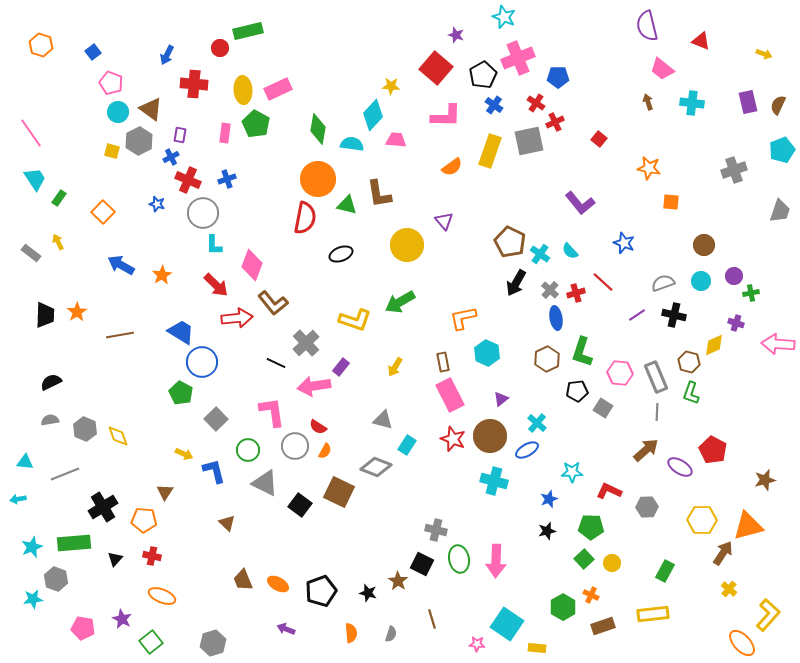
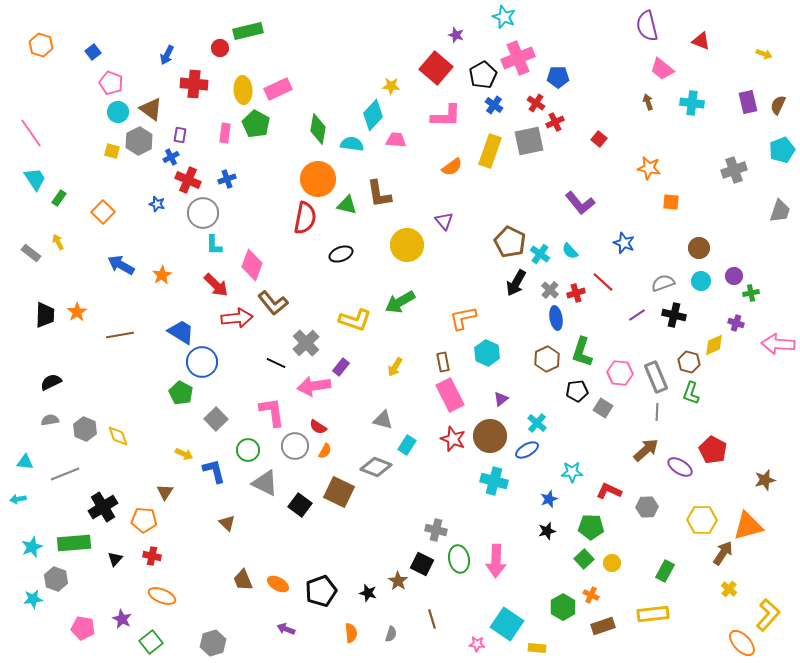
brown circle at (704, 245): moved 5 px left, 3 px down
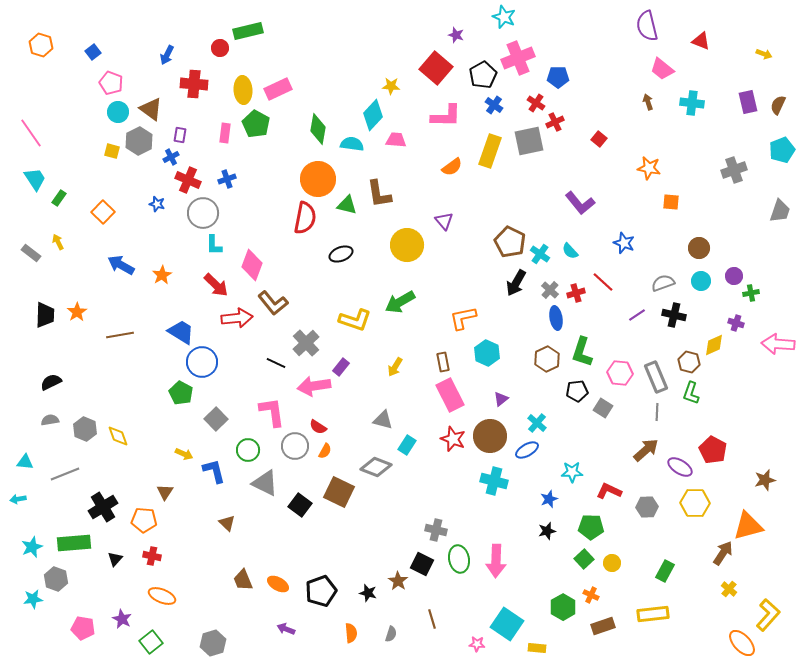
yellow hexagon at (702, 520): moved 7 px left, 17 px up
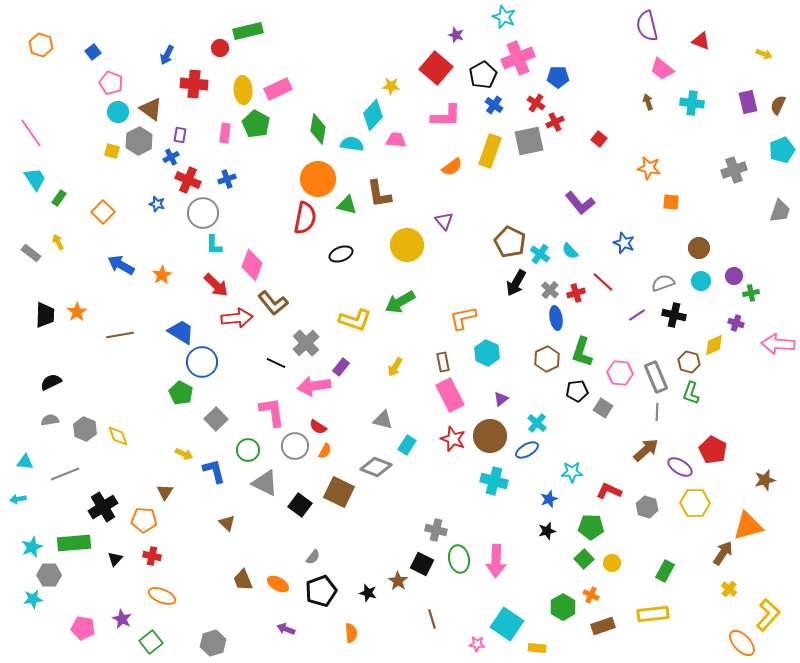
gray hexagon at (647, 507): rotated 20 degrees clockwise
gray hexagon at (56, 579): moved 7 px left, 4 px up; rotated 20 degrees counterclockwise
gray semicircle at (391, 634): moved 78 px left, 77 px up; rotated 21 degrees clockwise
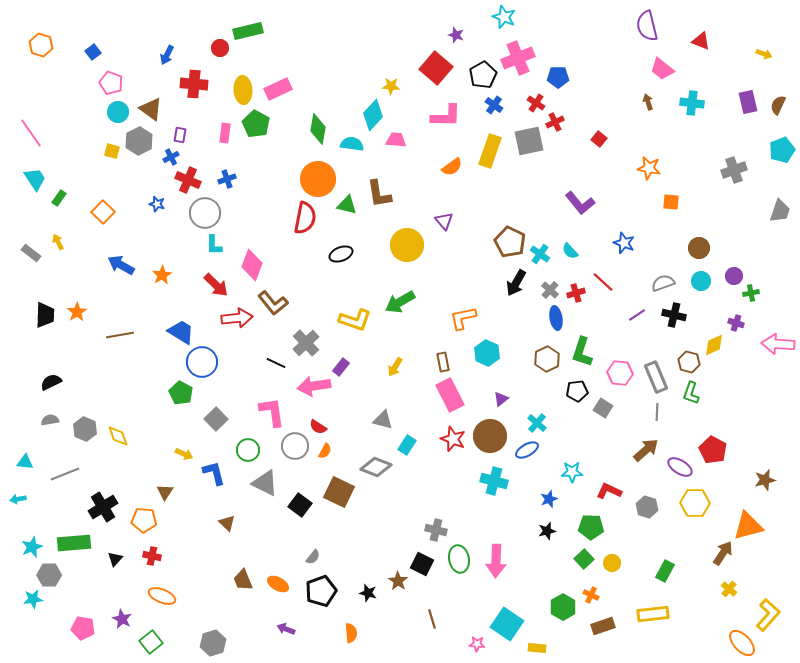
gray circle at (203, 213): moved 2 px right
blue L-shape at (214, 471): moved 2 px down
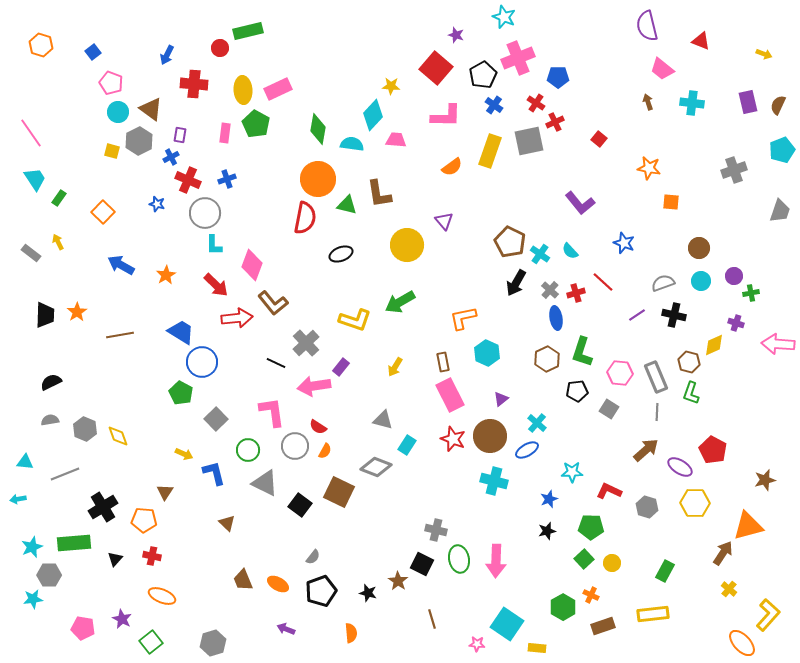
orange star at (162, 275): moved 4 px right
gray square at (603, 408): moved 6 px right, 1 px down
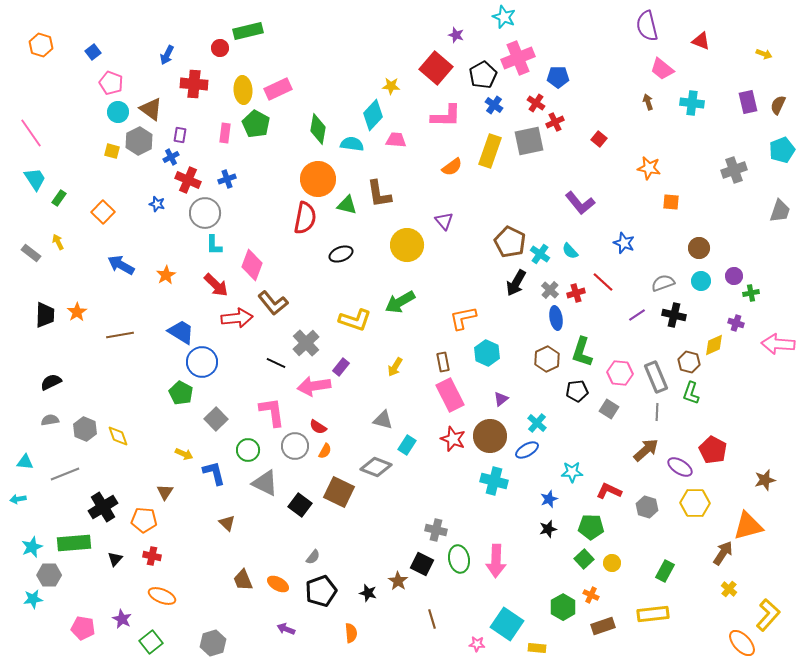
black star at (547, 531): moved 1 px right, 2 px up
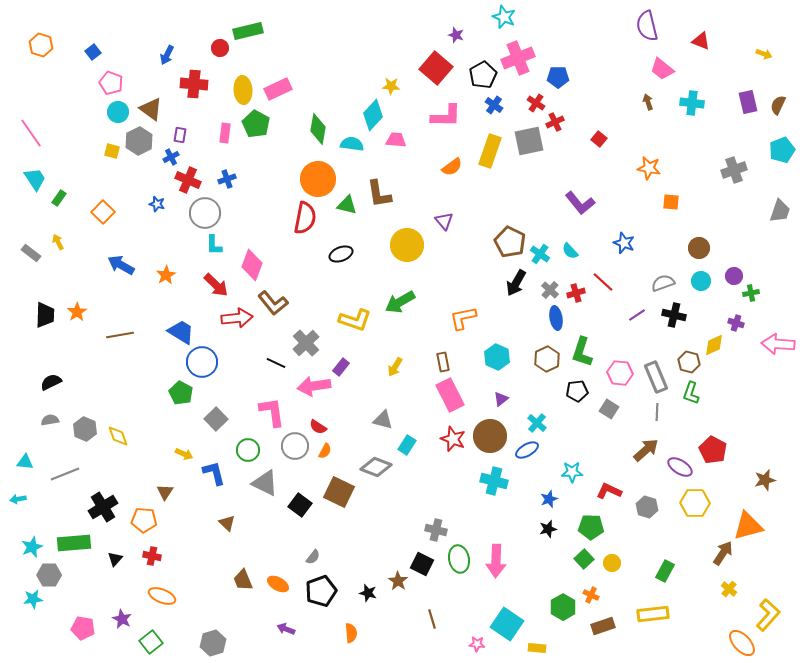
cyan hexagon at (487, 353): moved 10 px right, 4 px down
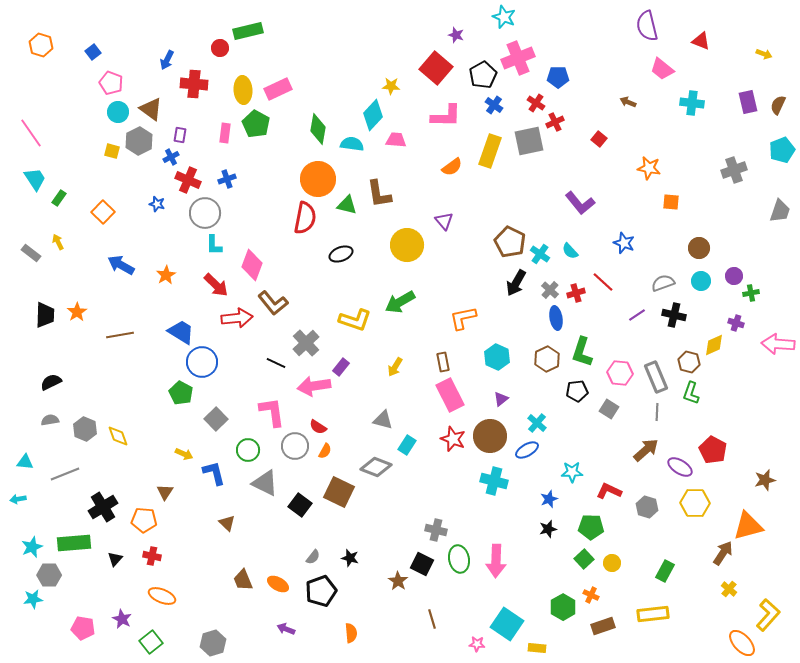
blue arrow at (167, 55): moved 5 px down
brown arrow at (648, 102): moved 20 px left; rotated 49 degrees counterclockwise
black star at (368, 593): moved 18 px left, 35 px up
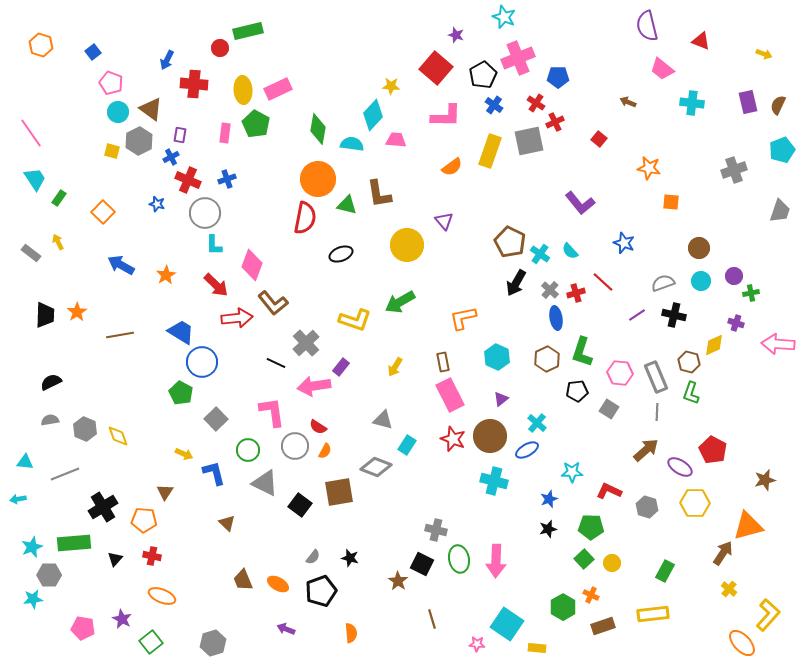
brown square at (339, 492): rotated 36 degrees counterclockwise
